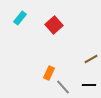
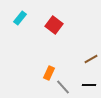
red square: rotated 12 degrees counterclockwise
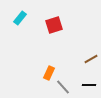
red square: rotated 36 degrees clockwise
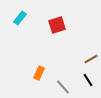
red square: moved 3 px right
orange rectangle: moved 10 px left
black line: moved 1 px left, 5 px up; rotated 56 degrees clockwise
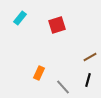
brown line: moved 1 px left, 2 px up
black line: rotated 48 degrees clockwise
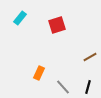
black line: moved 7 px down
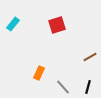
cyan rectangle: moved 7 px left, 6 px down
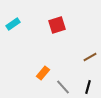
cyan rectangle: rotated 16 degrees clockwise
orange rectangle: moved 4 px right; rotated 16 degrees clockwise
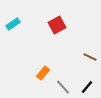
red square: rotated 12 degrees counterclockwise
brown line: rotated 56 degrees clockwise
black line: moved 1 px left; rotated 24 degrees clockwise
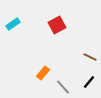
black line: moved 2 px right, 5 px up
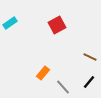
cyan rectangle: moved 3 px left, 1 px up
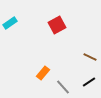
black line: rotated 16 degrees clockwise
